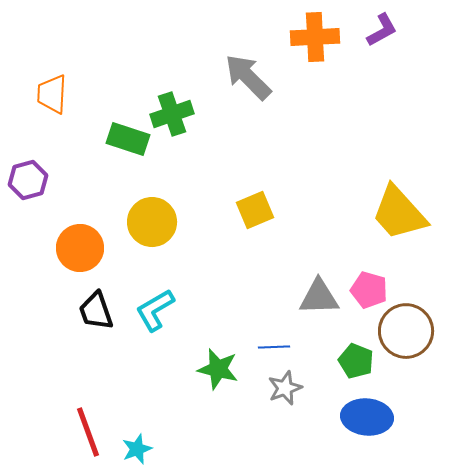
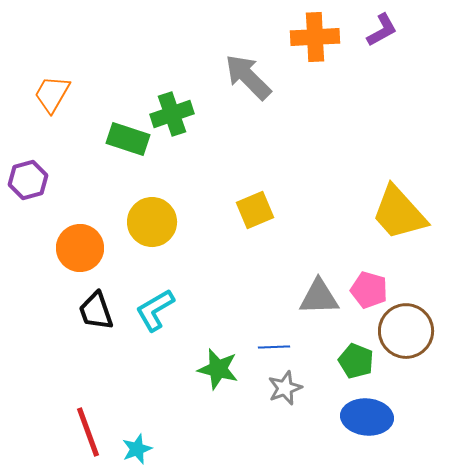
orange trapezoid: rotated 27 degrees clockwise
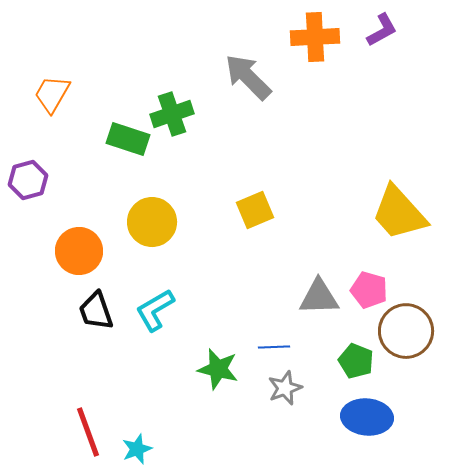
orange circle: moved 1 px left, 3 px down
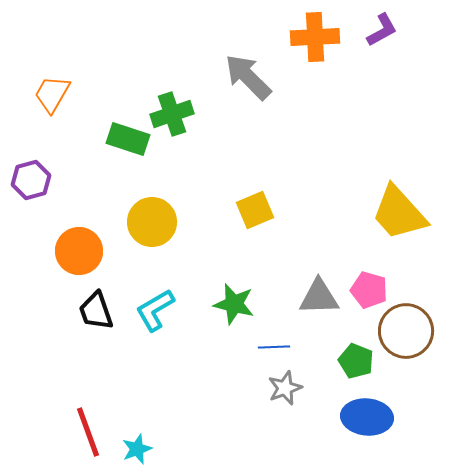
purple hexagon: moved 3 px right
green star: moved 16 px right, 65 px up
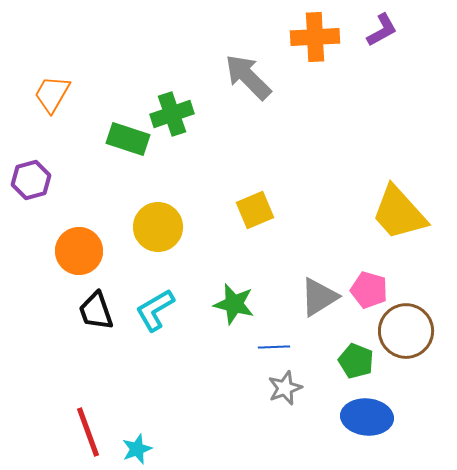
yellow circle: moved 6 px right, 5 px down
gray triangle: rotated 30 degrees counterclockwise
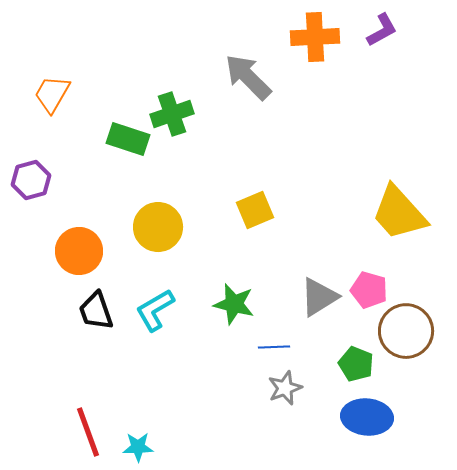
green pentagon: moved 3 px down
cyan star: moved 1 px right, 2 px up; rotated 20 degrees clockwise
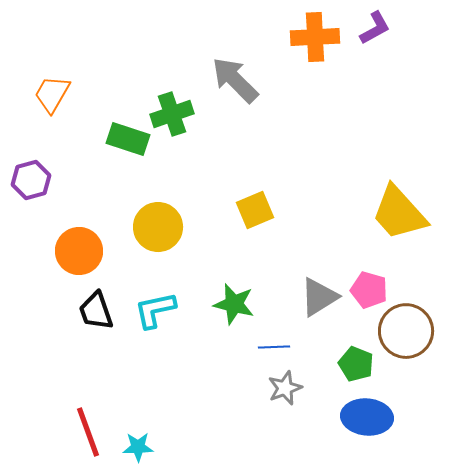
purple L-shape: moved 7 px left, 2 px up
gray arrow: moved 13 px left, 3 px down
cyan L-shape: rotated 18 degrees clockwise
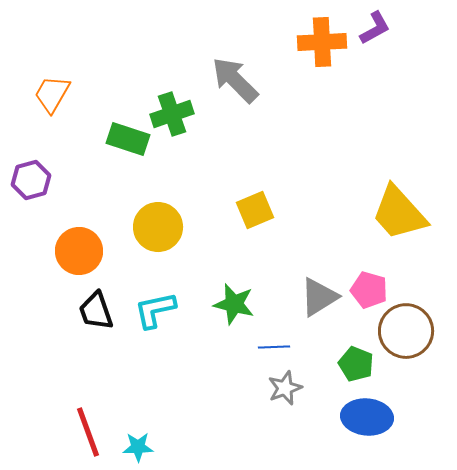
orange cross: moved 7 px right, 5 px down
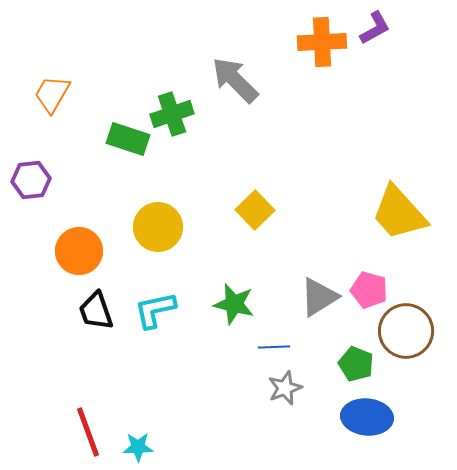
purple hexagon: rotated 9 degrees clockwise
yellow square: rotated 21 degrees counterclockwise
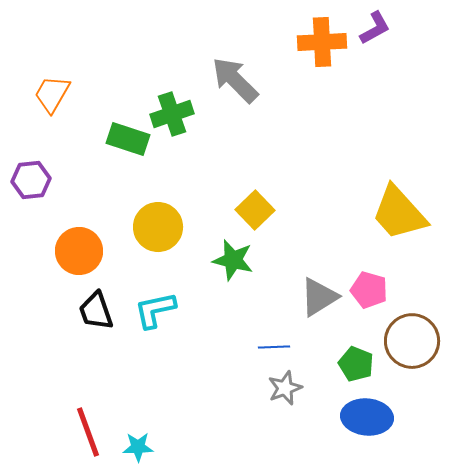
green star: moved 1 px left, 44 px up
brown circle: moved 6 px right, 10 px down
